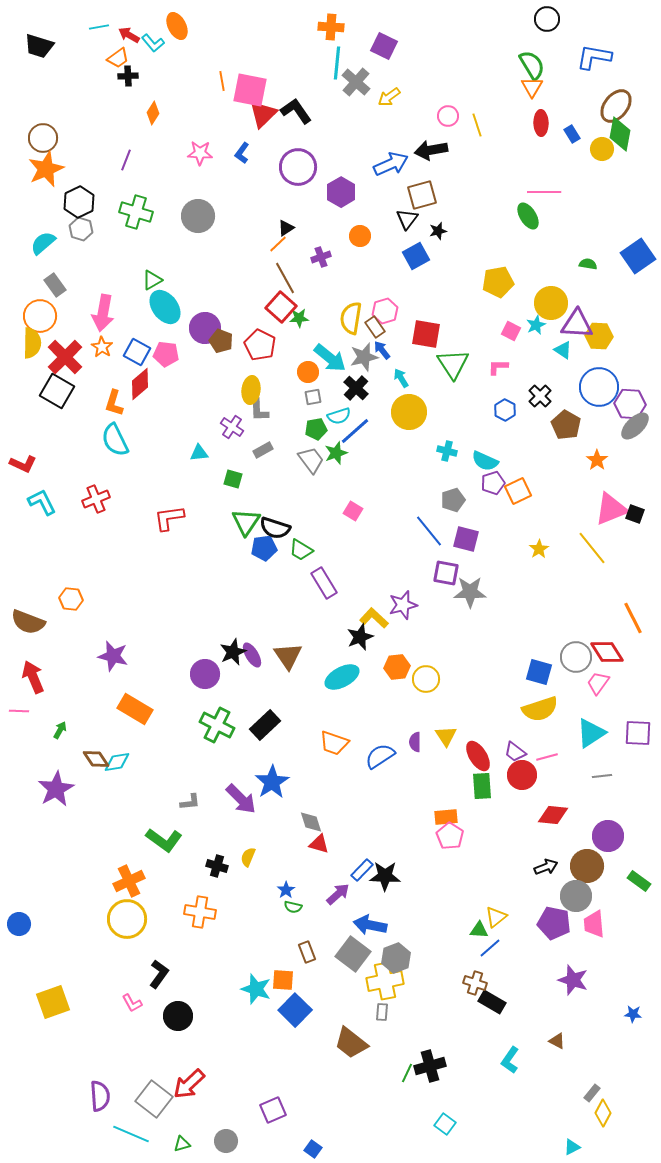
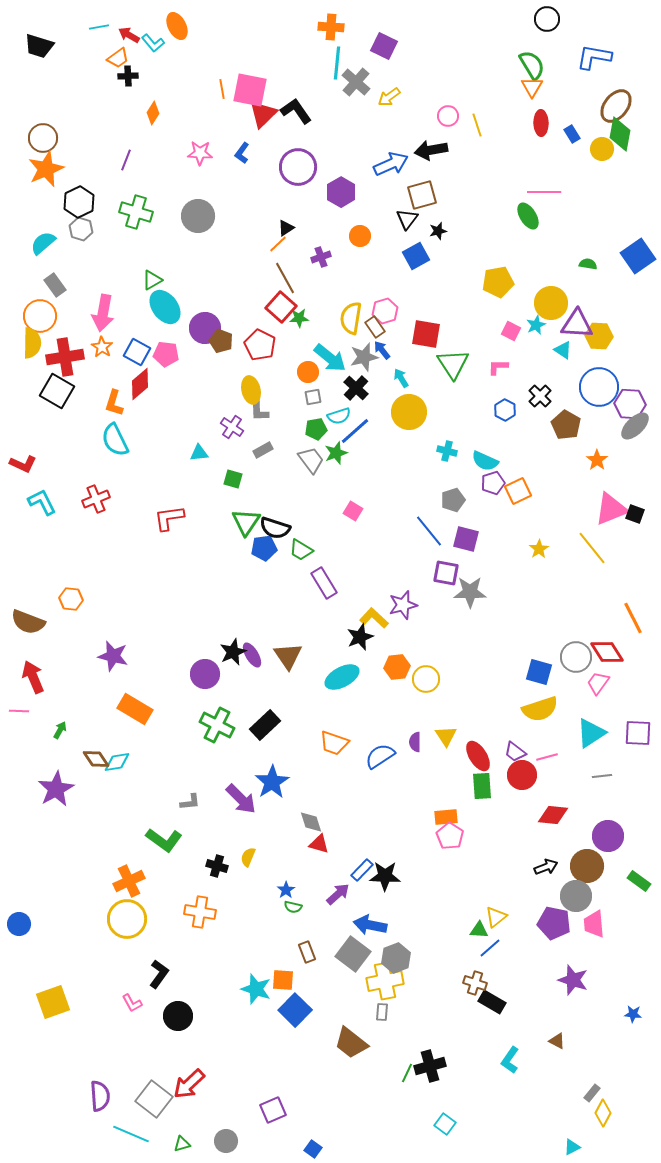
orange line at (222, 81): moved 8 px down
red cross at (65, 357): rotated 36 degrees clockwise
yellow ellipse at (251, 390): rotated 20 degrees counterclockwise
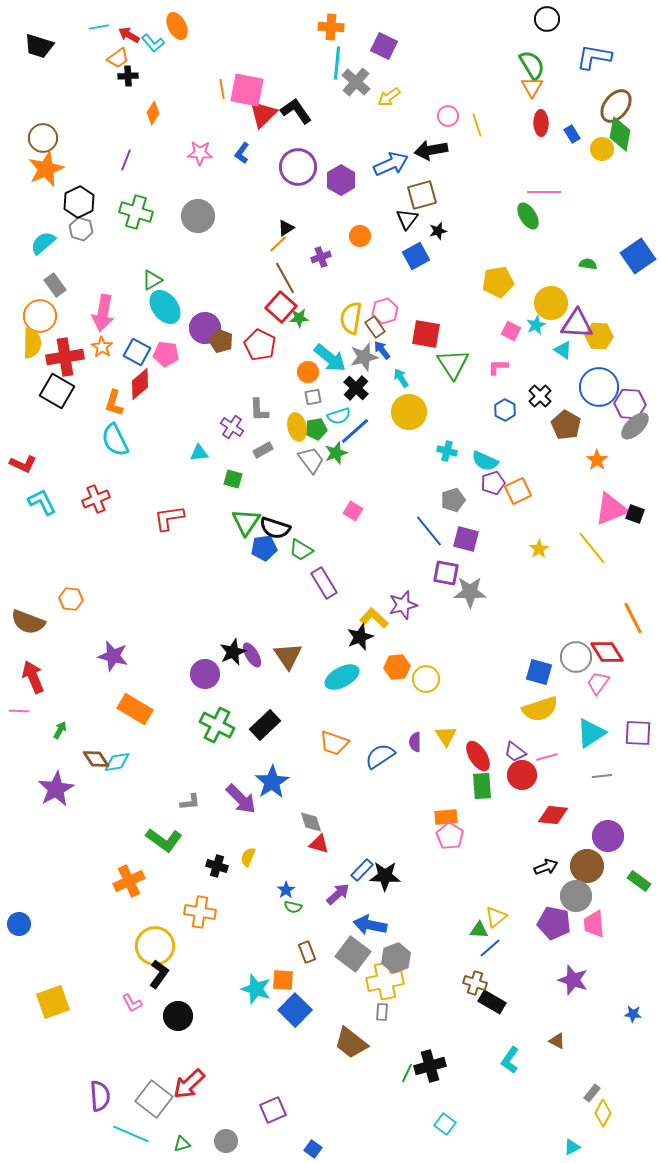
pink square at (250, 90): moved 3 px left
purple hexagon at (341, 192): moved 12 px up
yellow ellipse at (251, 390): moved 46 px right, 37 px down
yellow circle at (127, 919): moved 28 px right, 27 px down
